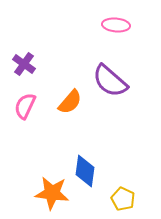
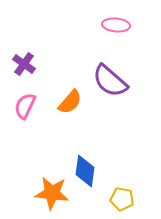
yellow pentagon: moved 1 px left; rotated 15 degrees counterclockwise
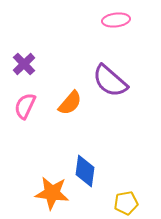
pink ellipse: moved 5 px up; rotated 12 degrees counterclockwise
purple cross: rotated 10 degrees clockwise
orange semicircle: moved 1 px down
yellow pentagon: moved 4 px right, 4 px down; rotated 20 degrees counterclockwise
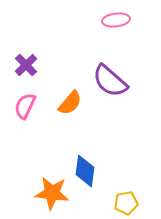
purple cross: moved 2 px right, 1 px down
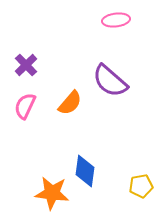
yellow pentagon: moved 15 px right, 17 px up
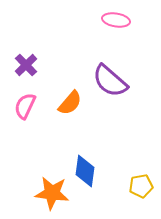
pink ellipse: rotated 16 degrees clockwise
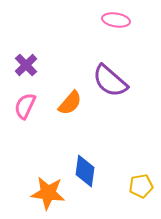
orange star: moved 4 px left
